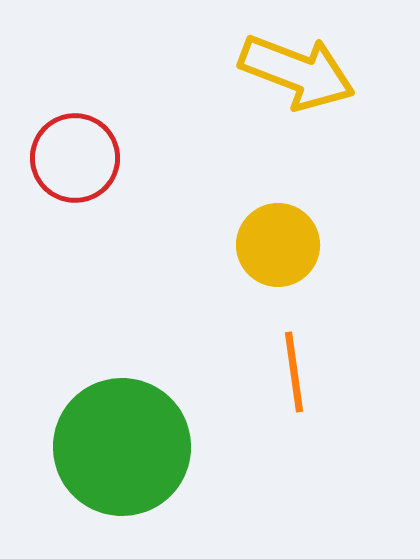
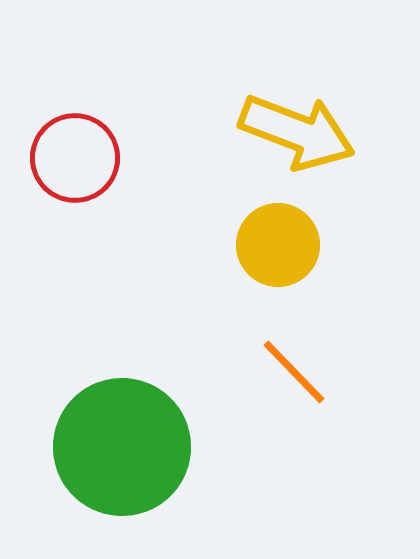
yellow arrow: moved 60 px down
orange line: rotated 36 degrees counterclockwise
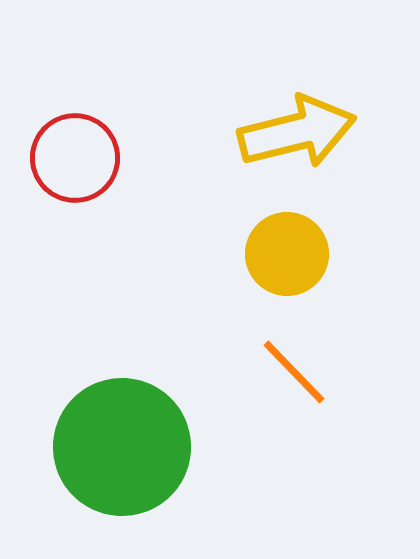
yellow arrow: rotated 35 degrees counterclockwise
yellow circle: moved 9 px right, 9 px down
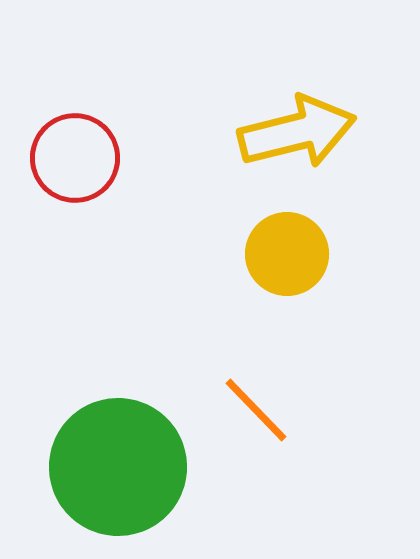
orange line: moved 38 px left, 38 px down
green circle: moved 4 px left, 20 px down
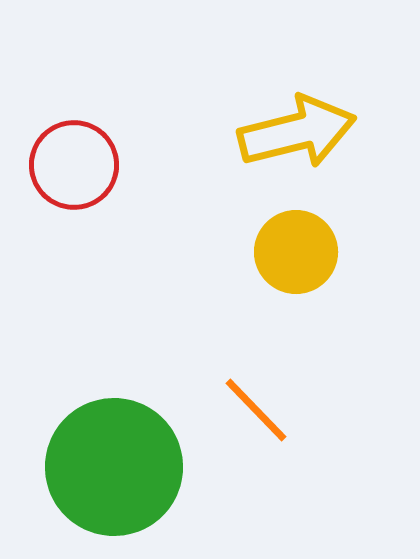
red circle: moved 1 px left, 7 px down
yellow circle: moved 9 px right, 2 px up
green circle: moved 4 px left
